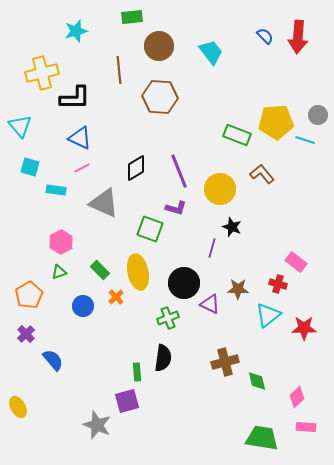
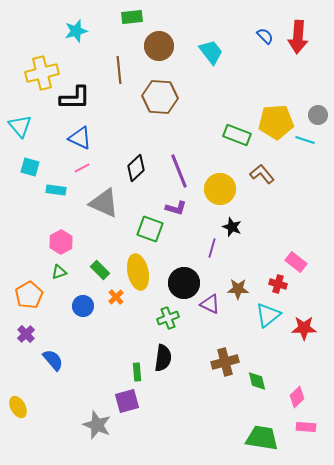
black diamond at (136, 168): rotated 12 degrees counterclockwise
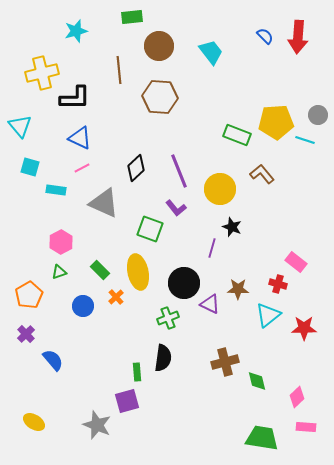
purple L-shape at (176, 208): rotated 35 degrees clockwise
yellow ellipse at (18, 407): moved 16 px right, 15 px down; rotated 30 degrees counterclockwise
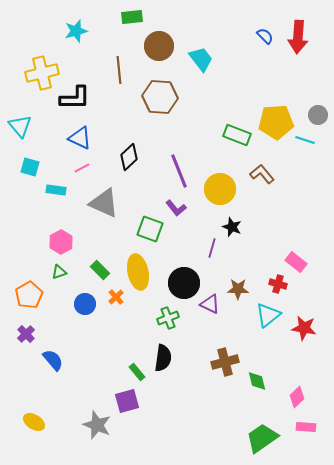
cyan trapezoid at (211, 52): moved 10 px left, 7 px down
black diamond at (136, 168): moved 7 px left, 11 px up
blue circle at (83, 306): moved 2 px right, 2 px up
red star at (304, 328): rotated 10 degrees clockwise
green rectangle at (137, 372): rotated 36 degrees counterclockwise
green trapezoid at (262, 438): rotated 44 degrees counterclockwise
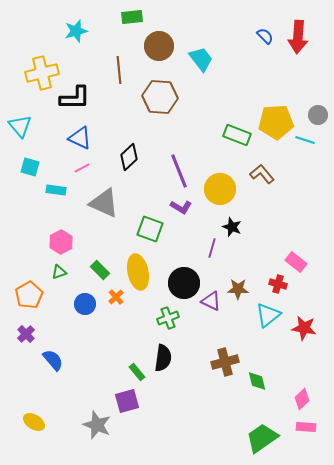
purple L-shape at (176, 208): moved 5 px right, 1 px up; rotated 20 degrees counterclockwise
purple triangle at (210, 304): moved 1 px right, 3 px up
pink diamond at (297, 397): moved 5 px right, 2 px down
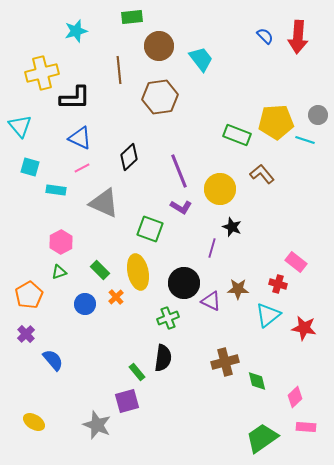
brown hexagon at (160, 97): rotated 12 degrees counterclockwise
pink diamond at (302, 399): moved 7 px left, 2 px up
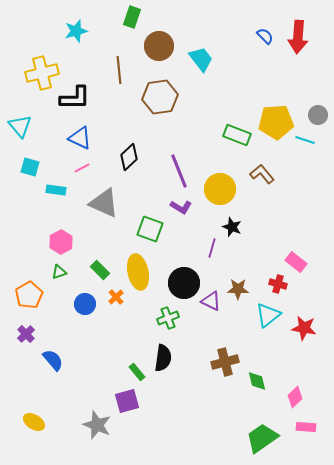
green rectangle at (132, 17): rotated 65 degrees counterclockwise
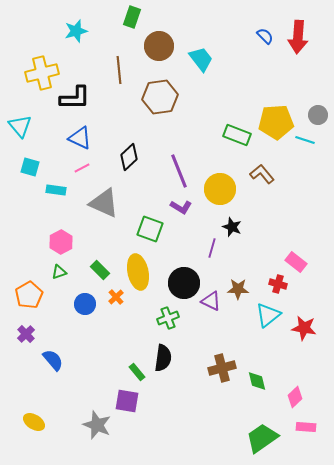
brown cross at (225, 362): moved 3 px left, 6 px down
purple square at (127, 401): rotated 25 degrees clockwise
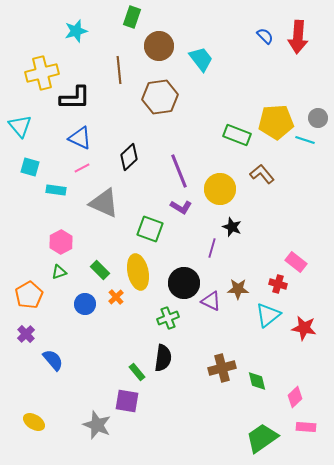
gray circle at (318, 115): moved 3 px down
